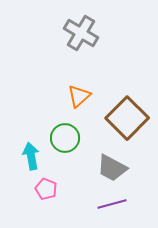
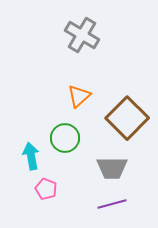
gray cross: moved 1 px right, 2 px down
gray trapezoid: rotated 28 degrees counterclockwise
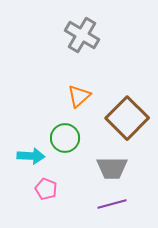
cyan arrow: rotated 104 degrees clockwise
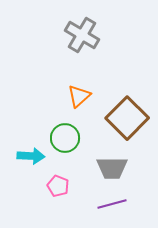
pink pentagon: moved 12 px right, 3 px up
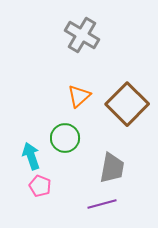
brown square: moved 14 px up
cyan arrow: rotated 112 degrees counterclockwise
gray trapezoid: rotated 80 degrees counterclockwise
pink pentagon: moved 18 px left
purple line: moved 10 px left
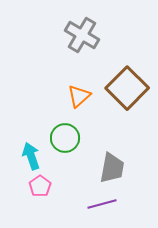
brown square: moved 16 px up
pink pentagon: rotated 15 degrees clockwise
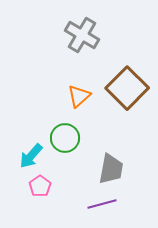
cyan arrow: rotated 120 degrees counterclockwise
gray trapezoid: moved 1 px left, 1 px down
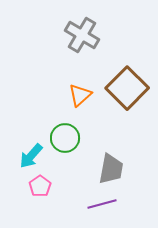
orange triangle: moved 1 px right, 1 px up
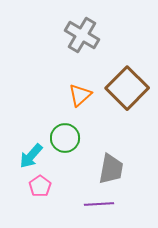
purple line: moved 3 px left; rotated 12 degrees clockwise
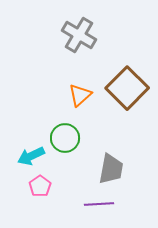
gray cross: moved 3 px left
cyan arrow: rotated 24 degrees clockwise
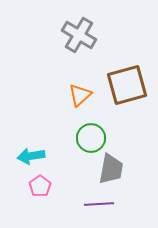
brown square: moved 3 px up; rotated 30 degrees clockwise
green circle: moved 26 px right
cyan arrow: rotated 16 degrees clockwise
